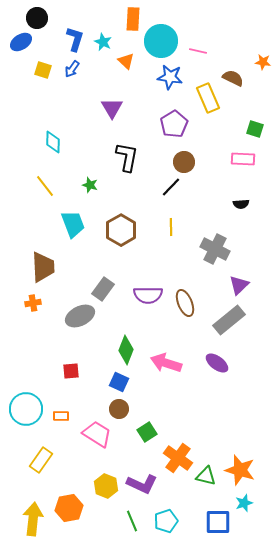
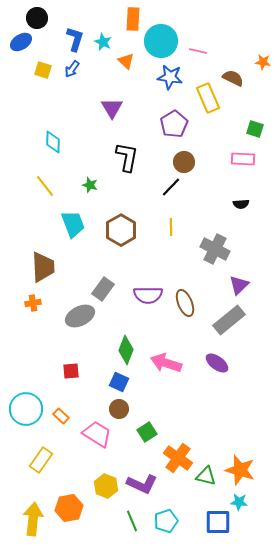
orange rectangle at (61, 416): rotated 42 degrees clockwise
cyan star at (244, 503): moved 5 px left, 1 px up; rotated 24 degrees clockwise
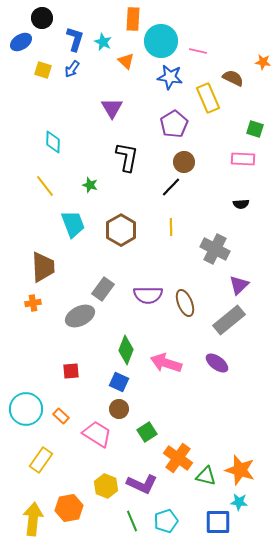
black circle at (37, 18): moved 5 px right
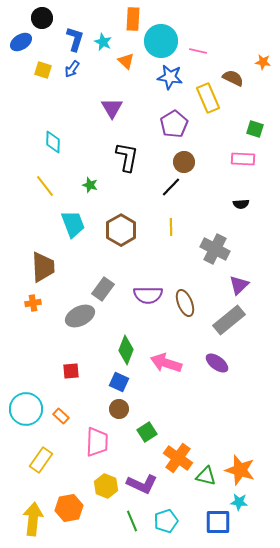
pink trapezoid at (97, 434): moved 8 px down; rotated 60 degrees clockwise
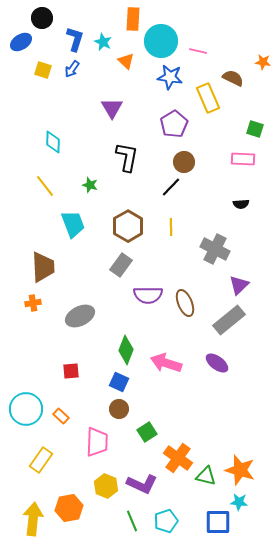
brown hexagon at (121, 230): moved 7 px right, 4 px up
gray rectangle at (103, 289): moved 18 px right, 24 px up
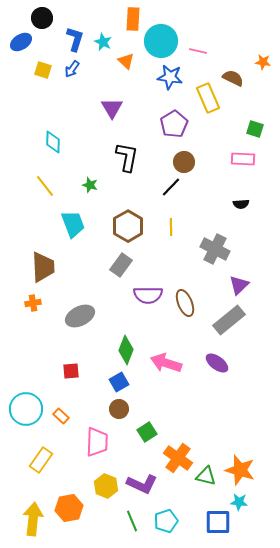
blue square at (119, 382): rotated 36 degrees clockwise
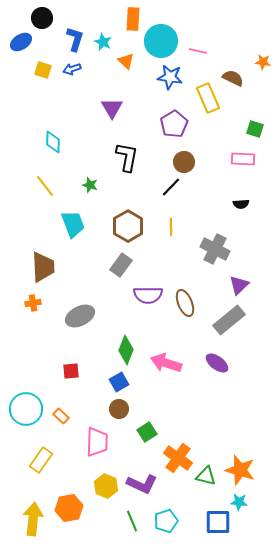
blue arrow at (72, 69): rotated 36 degrees clockwise
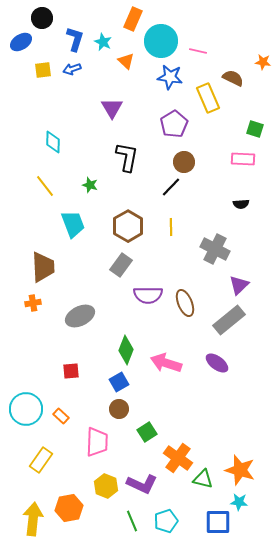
orange rectangle at (133, 19): rotated 20 degrees clockwise
yellow square at (43, 70): rotated 24 degrees counterclockwise
green triangle at (206, 476): moved 3 px left, 3 px down
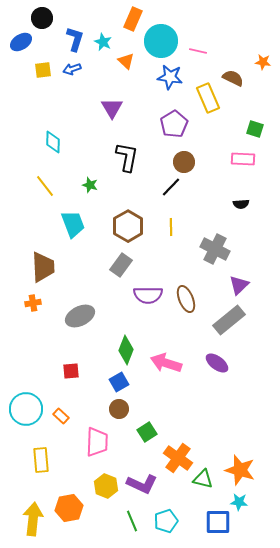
brown ellipse at (185, 303): moved 1 px right, 4 px up
yellow rectangle at (41, 460): rotated 40 degrees counterclockwise
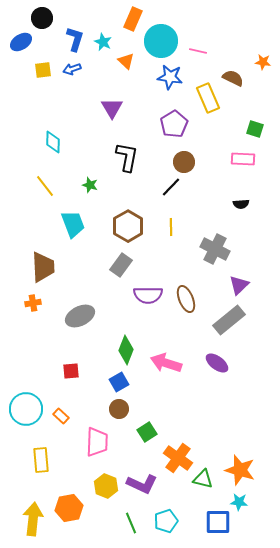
green line at (132, 521): moved 1 px left, 2 px down
